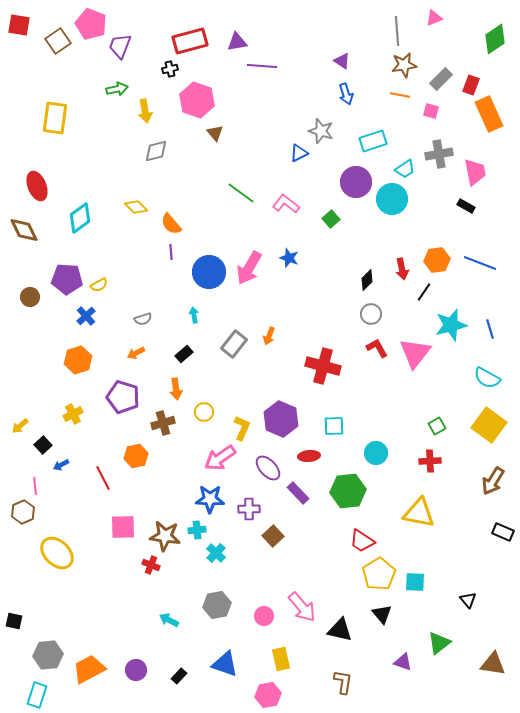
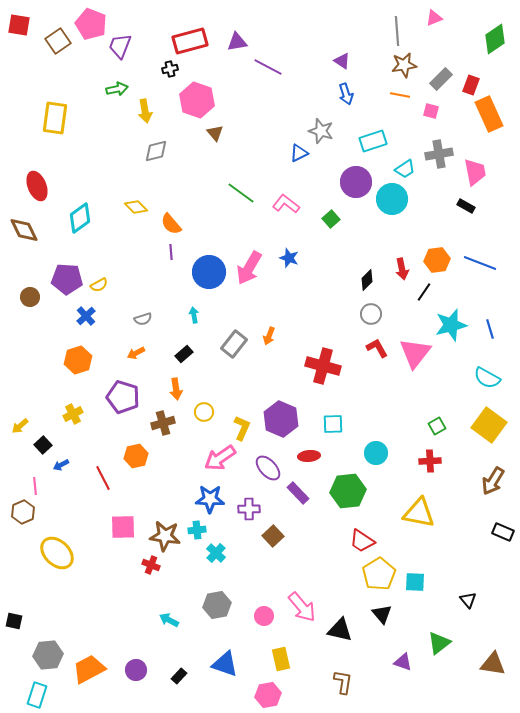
purple line at (262, 66): moved 6 px right, 1 px down; rotated 24 degrees clockwise
cyan square at (334, 426): moved 1 px left, 2 px up
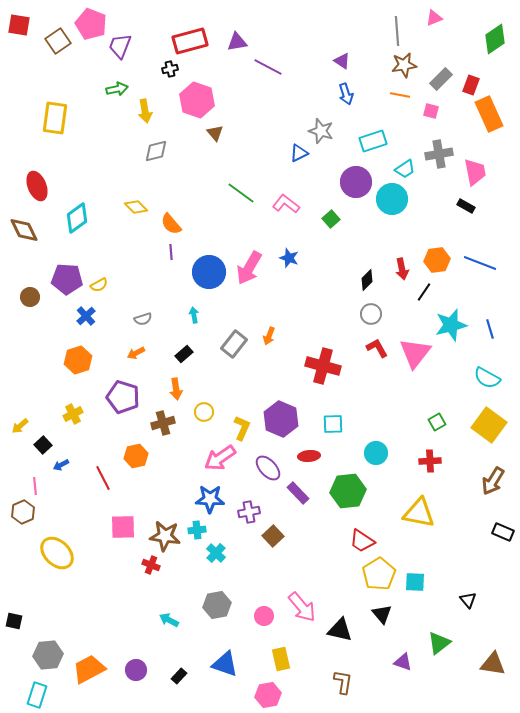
cyan diamond at (80, 218): moved 3 px left
green square at (437, 426): moved 4 px up
purple cross at (249, 509): moved 3 px down; rotated 10 degrees counterclockwise
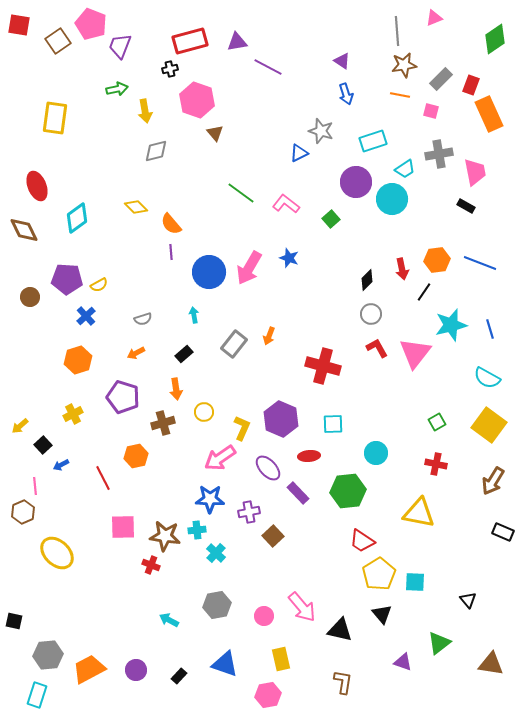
red cross at (430, 461): moved 6 px right, 3 px down; rotated 15 degrees clockwise
brown triangle at (493, 664): moved 2 px left
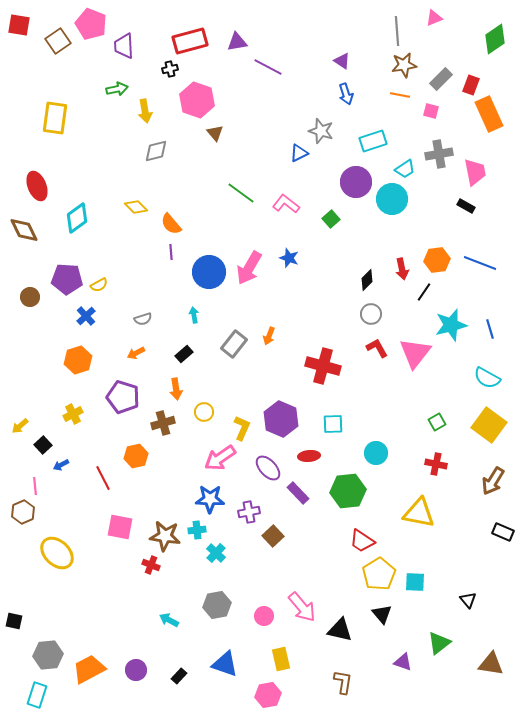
purple trapezoid at (120, 46): moved 4 px right; rotated 24 degrees counterclockwise
pink square at (123, 527): moved 3 px left; rotated 12 degrees clockwise
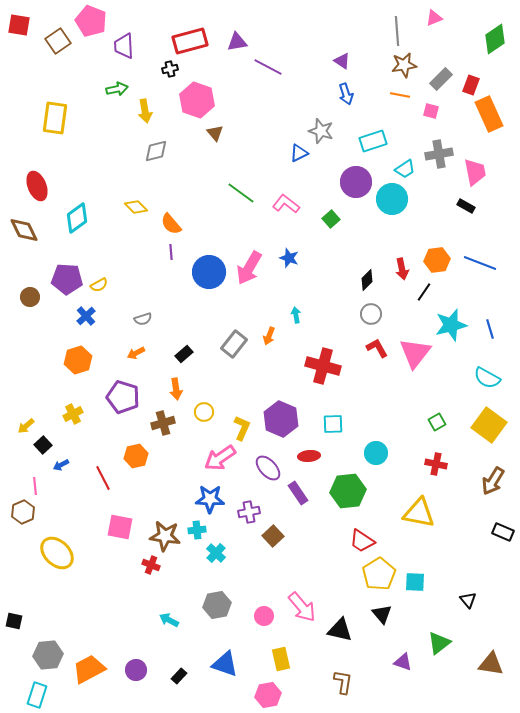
pink pentagon at (91, 24): moved 3 px up
cyan arrow at (194, 315): moved 102 px right
yellow arrow at (20, 426): moved 6 px right
purple rectangle at (298, 493): rotated 10 degrees clockwise
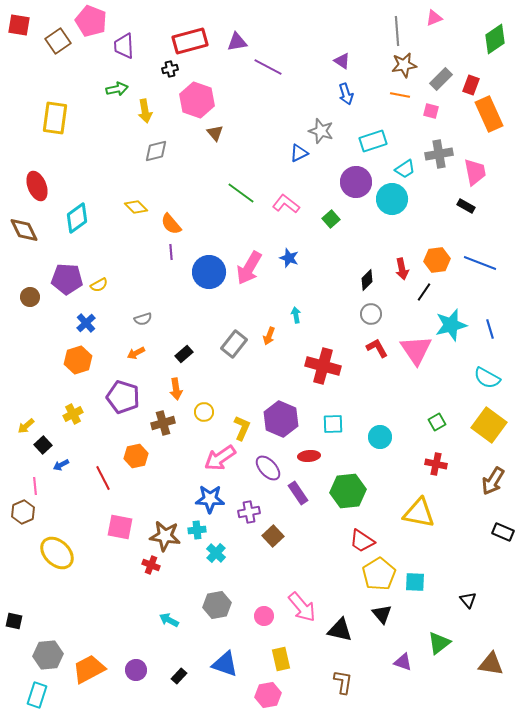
blue cross at (86, 316): moved 7 px down
pink triangle at (415, 353): moved 1 px right, 3 px up; rotated 12 degrees counterclockwise
cyan circle at (376, 453): moved 4 px right, 16 px up
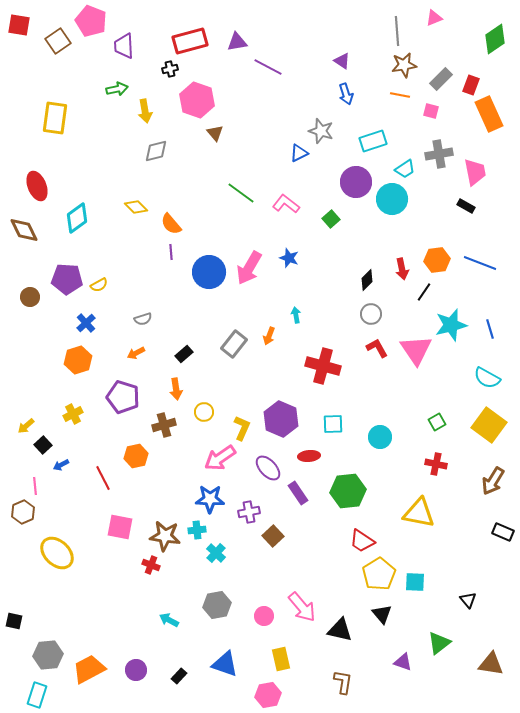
brown cross at (163, 423): moved 1 px right, 2 px down
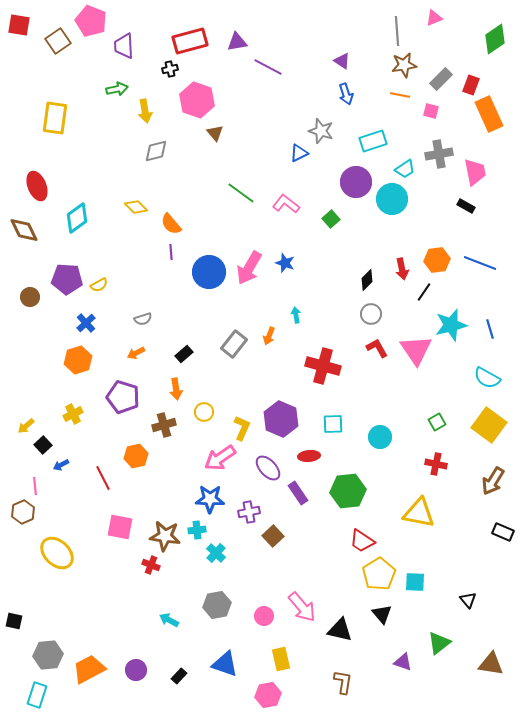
blue star at (289, 258): moved 4 px left, 5 px down
